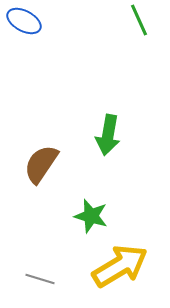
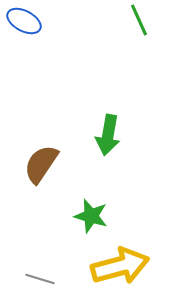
yellow arrow: rotated 16 degrees clockwise
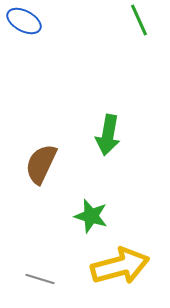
brown semicircle: rotated 9 degrees counterclockwise
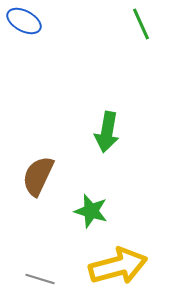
green line: moved 2 px right, 4 px down
green arrow: moved 1 px left, 3 px up
brown semicircle: moved 3 px left, 12 px down
green star: moved 5 px up
yellow arrow: moved 2 px left
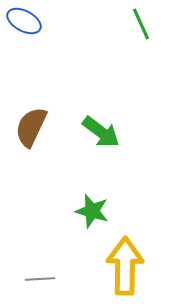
green arrow: moved 6 px left; rotated 63 degrees counterclockwise
brown semicircle: moved 7 px left, 49 px up
green star: moved 1 px right
yellow arrow: moved 7 px right; rotated 74 degrees counterclockwise
gray line: rotated 20 degrees counterclockwise
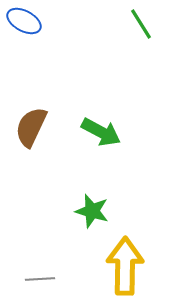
green line: rotated 8 degrees counterclockwise
green arrow: rotated 9 degrees counterclockwise
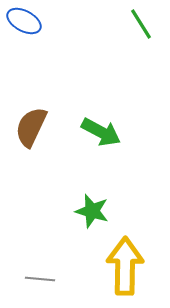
gray line: rotated 8 degrees clockwise
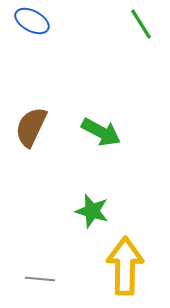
blue ellipse: moved 8 px right
